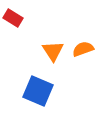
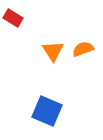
blue square: moved 9 px right, 20 px down
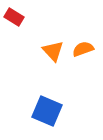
red rectangle: moved 1 px right, 1 px up
orange triangle: rotated 10 degrees counterclockwise
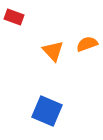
red rectangle: rotated 12 degrees counterclockwise
orange semicircle: moved 4 px right, 5 px up
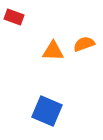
orange semicircle: moved 3 px left
orange triangle: rotated 45 degrees counterclockwise
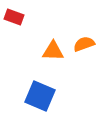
blue square: moved 7 px left, 15 px up
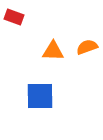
orange semicircle: moved 3 px right, 3 px down
blue square: rotated 24 degrees counterclockwise
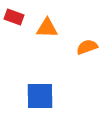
orange triangle: moved 6 px left, 23 px up
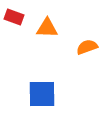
blue square: moved 2 px right, 2 px up
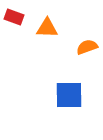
blue square: moved 27 px right, 1 px down
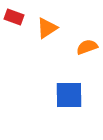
orange triangle: rotated 35 degrees counterclockwise
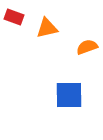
orange triangle: rotated 20 degrees clockwise
